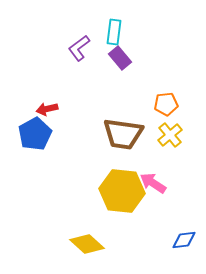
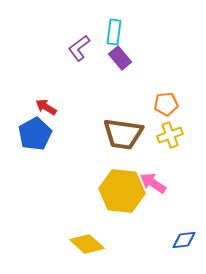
red arrow: moved 1 px left, 2 px up; rotated 45 degrees clockwise
yellow cross: rotated 20 degrees clockwise
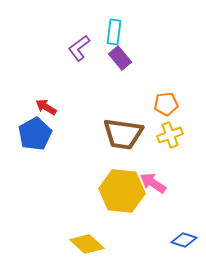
blue diamond: rotated 25 degrees clockwise
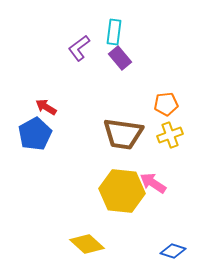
blue diamond: moved 11 px left, 11 px down
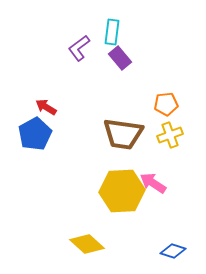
cyan rectangle: moved 2 px left
yellow hexagon: rotated 9 degrees counterclockwise
